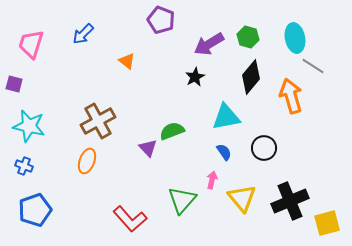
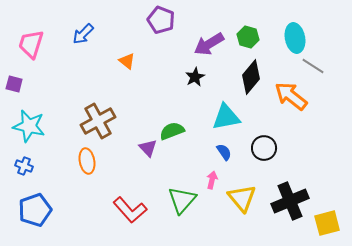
orange arrow: rotated 36 degrees counterclockwise
orange ellipse: rotated 30 degrees counterclockwise
red L-shape: moved 9 px up
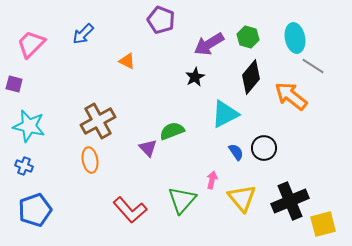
pink trapezoid: rotated 28 degrees clockwise
orange triangle: rotated 12 degrees counterclockwise
cyan triangle: moved 1 px left, 3 px up; rotated 16 degrees counterclockwise
blue semicircle: moved 12 px right
orange ellipse: moved 3 px right, 1 px up
yellow square: moved 4 px left, 1 px down
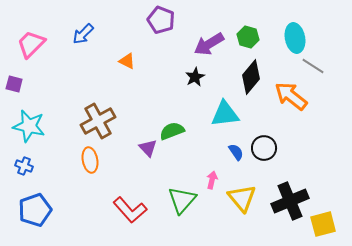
cyan triangle: rotated 20 degrees clockwise
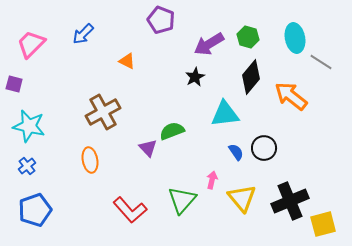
gray line: moved 8 px right, 4 px up
brown cross: moved 5 px right, 9 px up
blue cross: moved 3 px right; rotated 30 degrees clockwise
